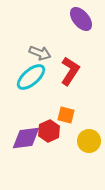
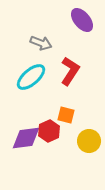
purple ellipse: moved 1 px right, 1 px down
gray arrow: moved 1 px right, 10 px up
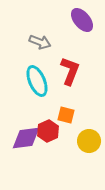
gray arrow: moved 1 px left, 1 px up
red L-shape: rotated 12 degrees counterclockwise
cyan ellipse: moved 6 px right, 4 px down; rotated 72 degrees counterclockwise
red hexagon: moved 1 px left
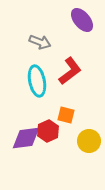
red L-shape: rotated 32 degrees clockwise
cyan ellipse: rotated 12 degrees clockwise
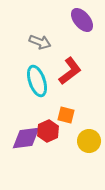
cyan ellipse: rotated 8 degrees counterclockwise
